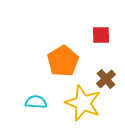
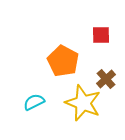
orange pentagon: rotated 12 degrees counterclockwise
cyan semicircle: moved 2 px left; rotated 30 degrees counterclockwise
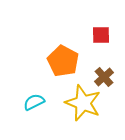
brown cross: moved 2 px left, 2 px up
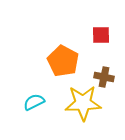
brown cross: rotated 36 degrees counterclockwise
yellow star: rotated 24 degrees counterclockwise
